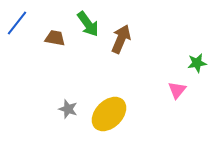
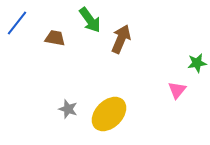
green arrow: moved 2 px right, 4 px up
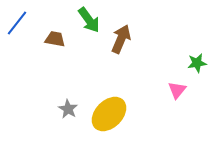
green arrow: moved 1 px left
brown trapezoid: moved 1 px down
gray star: rotated 12 degrees clockwise
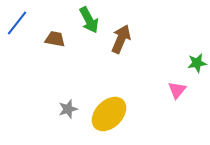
green arrow: rotated 8 degrees clockwise
gray star: rotated 24 degrees clockwise
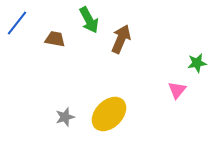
gray star: moved 3 px left, 8 px down
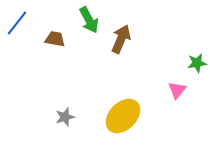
yellow ellipse: moved 14 px right, 2 px down
